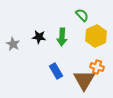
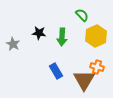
black star: moved 4 px up
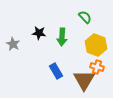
green semicircle: moved 3 px right, 2 px down
yellow hexagon: moved 9 px down; rotated 15 degrees counterclockwise
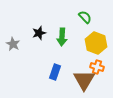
black star: rotated 24 degrees counterclockwise
yellow hexagon: moved 2 px up
blue rectangle: moved 1 px left, 1 px down; rotated 49 degrees clockwise
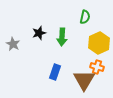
green semicircle: rotated 56 degrees clockwise
yellow hexagon: moved 3 px right; rotated 15 degrees clockwise
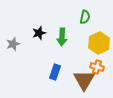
gray star: rotated 24 degrees clockwise
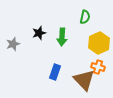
orange cross: moved 1 px right
brown triangle: rotated 15 degrees counterclockwise
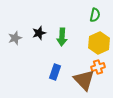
green semicircle: moved 10 px right, 2 px up
gray star: moved 2 px right, 6 px up
orange cross: rotated 32 degrees counterclockwise
